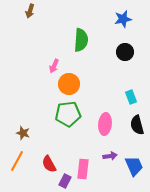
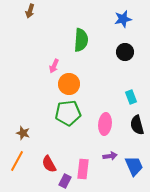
green pentagon: moved 1 px up
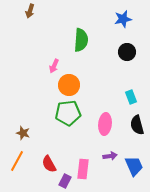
black circle: moved 2 px right
orange circle: moved 1 px down
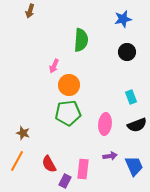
black semicircle: rotated 96 degrees counterclockwise
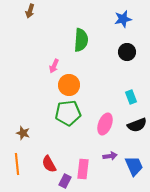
pink ellipse: rotated 15 degrees clockwise
orange line: moved 3 px down; rotated 35 degrees counterclockwise
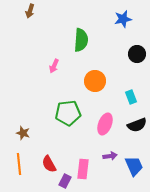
black circle: moved 10 px right, 2 px down
orange circle: moved 26 px right, 4 px up
orange line: moved 2 px right
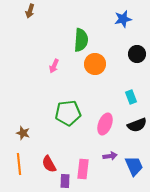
orange circle: moved 17 px up
purple rectangle: rotated 24 degrees counterclockwise
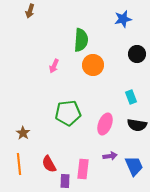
orange circle: moved 2 px left, 1 px down
black semicircle: rotated 30 degrees clockwise
brown star: rotated 16 degrees clockwise
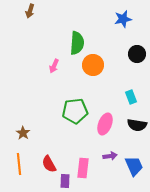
green semicircle: moved 4 px left, 3 px down
green pentagon: moved 7 px right, 2 px up
pink rectangle: moved 1 px up
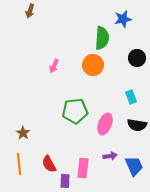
green semicircle: moved 25 px right, 5 px up
black circle: moved 4 px down
